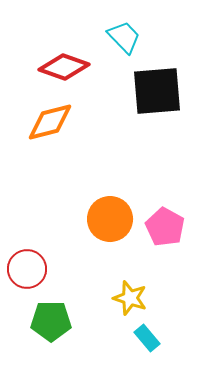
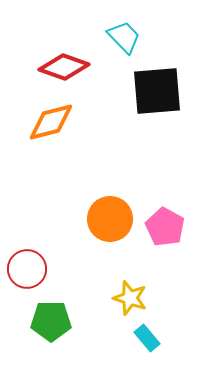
orange diamond: moved 1 px right
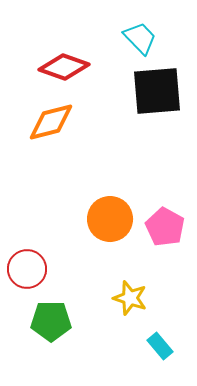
cyan trapezoid: moved 16 px right, 1 px down
cyan rectangle: moved 13 px right, 8 px down
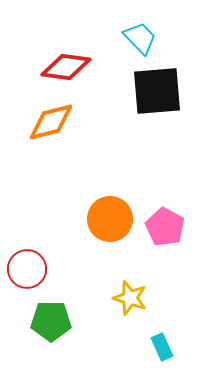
red diamond: moved 2 px right; rotated 12 degrees counterclockwise
cyan rectangle: moved 2 px right, 1 px down; rotated 16 degrees clockwise
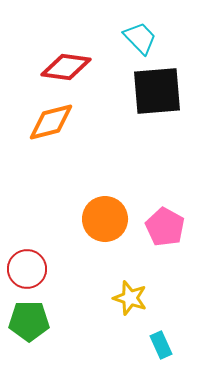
orange circle: moved 5 px left
green pentagon: moved 22 px left
cyan rectangle: moved 1 px left, 2 px up
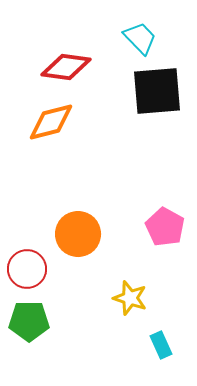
orange circle: moved 27 px left, 15 px down
